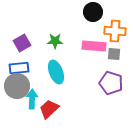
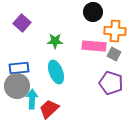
purple square: moved 20 px up; rotated 18 degrees counterclockwise
gray square: rotated 24 degrees clockwise
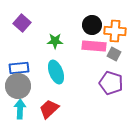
black circle: moved 1 px left, 13 px down
gray circle: moved 1 px right
cyan arrow: moved 12 px left, 10 px down
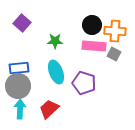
purple pentagon: moved 27 px left
